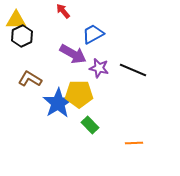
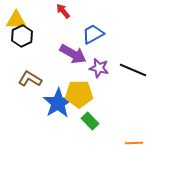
green rectangle: moved 4 px up
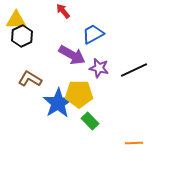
purple arrow: moved 1 px left, 1 px down
black line: moved 1 px right; rotated 48 degrees counterclockwise
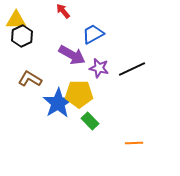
black line: moved 2 px left, 1 px up
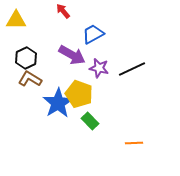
black hexagon: moved 4 px right, 22 px down
yellow pentagon: rotated 20 degrees clockwise
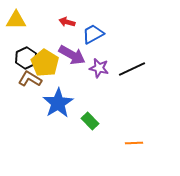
red arrow: moved 4 px right, 11 px down; rotated 35 degrees counterclockwise
yellow pentagon: moved 34 px left, 31 px up; rotated 12 degrees clockwise
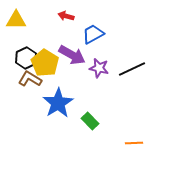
red arrow: moved 1 px left, 6 px up
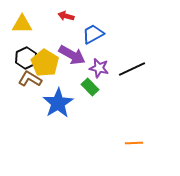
yellow triangle: moved 6 px right, 4 px down
green rectangle: moved 34 px up
